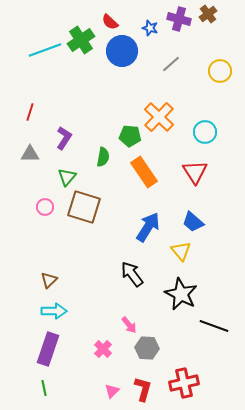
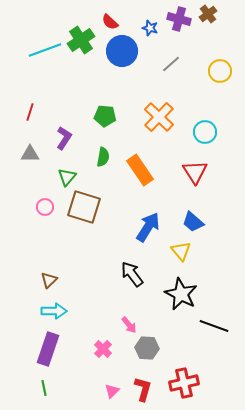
green pentagon: moved 25 px left, 20 px up
orange rectangle: moved 4 px left, 2 px up
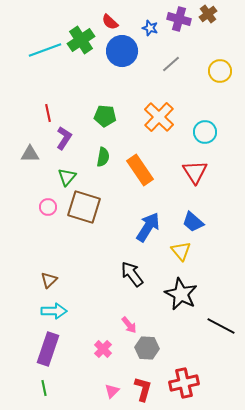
red line: moved 18 px right, 1 px down; rotated 30 degrees counterclockwise
pink circle: moved 3 px right
black line: moved 7 px right; rotated 8 degrees clockwise
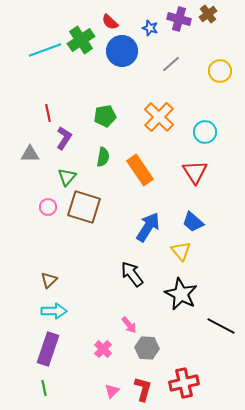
green pentagon: rotated 15 degrees counterclockwise
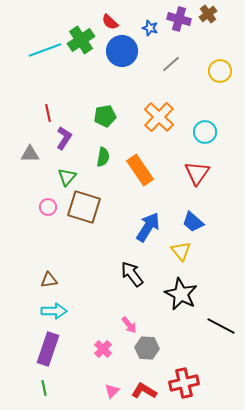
red triangle: moved 2 px right, 1 px down; rotated 8 degrees clockwise
brown triangle: rotated 36 degrees clockwise
red L-shape: moved 1 px right, 2 px down; rotated 75 degrees counterclockwise
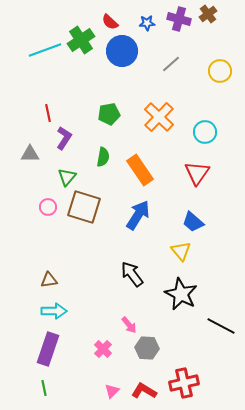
blue star: moved 3 px left, 5 px up; rotated 21 degrees counterclockwise
green pentagon: moved 4 px right, 2 px up
blue arrow: moved 10 px left, 12 px up
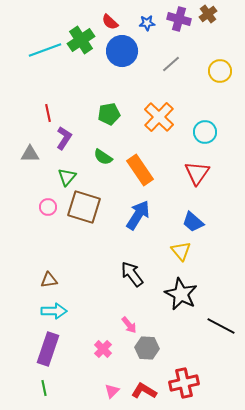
green semicircle: rotated 114 degrees clockwise
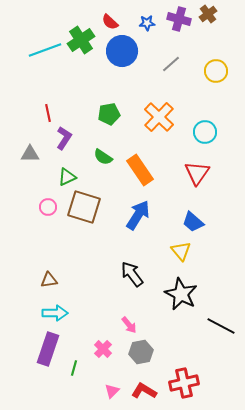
yellow circle: moved 4 px left
green triangle: rotated 24 degrees clockwise
cyan arrow: moved 1 px right, 2 px down
gray hexagon: moved 6 px left, 4 px down; rotated 15 degrees counterclockwise
green line: moved 30 px right, 20 px up; rotated 28 degrees clockwise
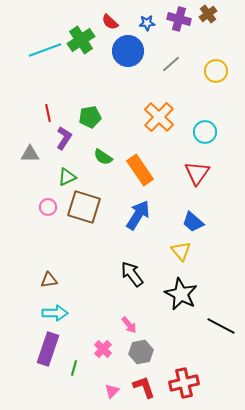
blue circle: moved 6 px right
green pentagon: moved 19 px left, 3 px down
red L-shape: moved 4 px up; rotated 40 degrees clockwise
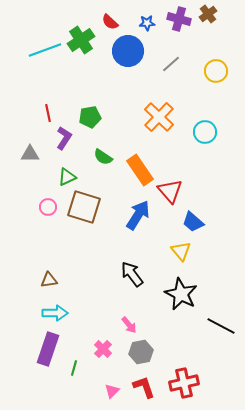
red triangle: moved 27 px left, 18 px down; rotated 16 degrees counterclockwise
